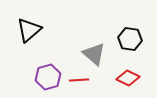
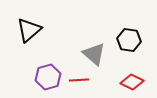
black hexagon: moved 1 px left, 1 px down
red diamond: moved 4 px right, 4 px down
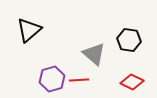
purple hexagon: moved 4 px right, 2 px down
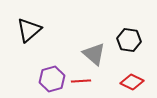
red line: moved 2 px right, 1 px down
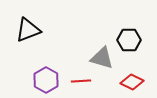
black triangle: moved 1 px left; rotated 20 degrees clockwise
black hexagon: rotated 10 degrees counterclockwise
gray triangle: moved 8 px right, 4 px down; rotated 25 degrees counterclockwise
purple hexagon: moved 6 px left, 1 px down; rotated 15 degrees counterclockwise
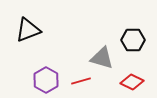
black hexagon: moved 4 px right
red line: rotated 12 degrees counterclockwise
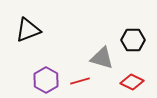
red line: moved 1 px left
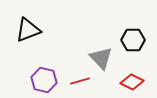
gray triangle: moved 1 px left; rotated 30 degrees clockwise
purple hexagon: moved 2 px left; rotated 15 degrees counterclockwise
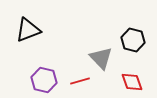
black hexagon: rotated 15 degrees clockwise
red diamond: rotated 45 degrees clockwise
